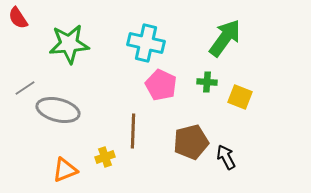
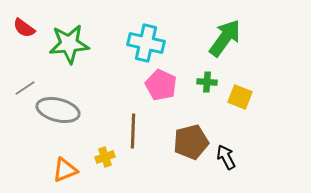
red semicircle: moved 6 px right, 10 px down; rotated 20 degrees counterclockwise
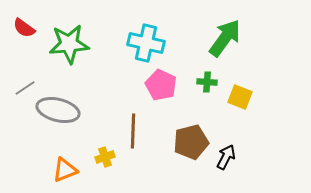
black arrow: rotated 55 degrees clockwise
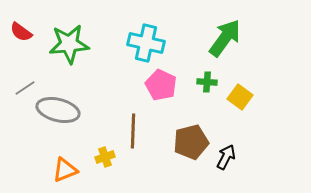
red semicircle: moved 3 px left, 4 px down
yellow square: rotated 15 degrees clockwise
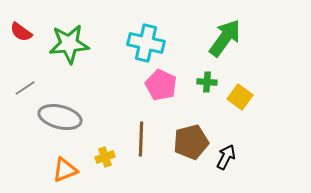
gray ellipse: moved 2 px right, 7 px down
brown line: moved 8 px right, 8 px down
